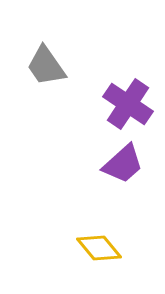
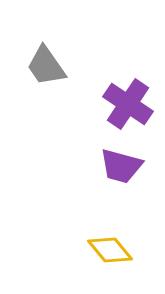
purple trapezoid: moved 2 px left, 2 px down; rotated 57 degrees clockwise
yellow diamond: moved 11 px right, 2 px down
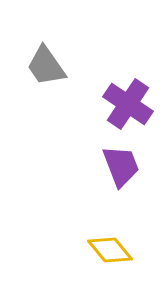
purple trapezoid: rotated 126 degrees counterclockwise
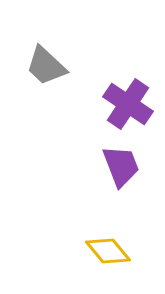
gray trapezoid: rotated 12 degrees counterclockwise
yellow diamond: moved 2 px left, 1 px down
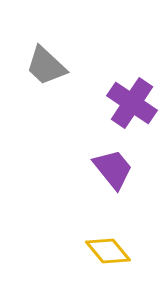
purple cross: moved 4 px right, 1 px up
purple trapezoid: moved 8 px left, 3 px down; rotated 18 degrees counterclockwise
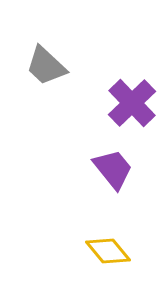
purple cross: rotated 12 degrees clockwise
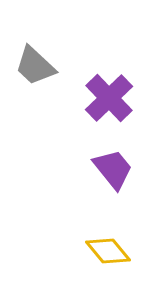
gray trapezoid: moved 11 px left
purple cross: moved 23 px left, 5 px up
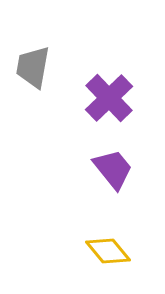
gray trapezoid: moved 2 px left, 1 px down; rotated 57 degrees clockwise
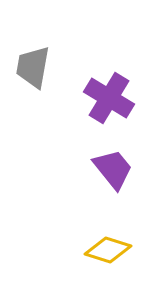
purple cross: rotated 15 degrees counterclockwise
yellow diamond: moved 1 px up; rotated 33 degrees counterclockwise
